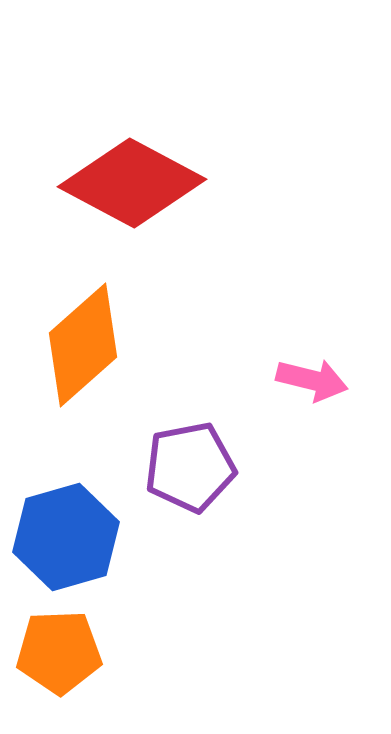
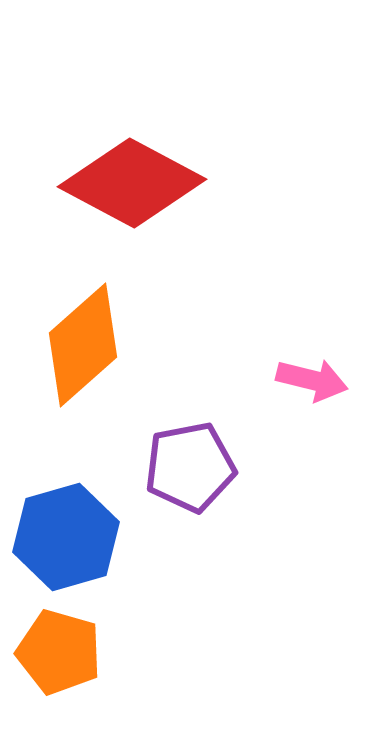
orange pentagon: rotated 18 degrees clockwise
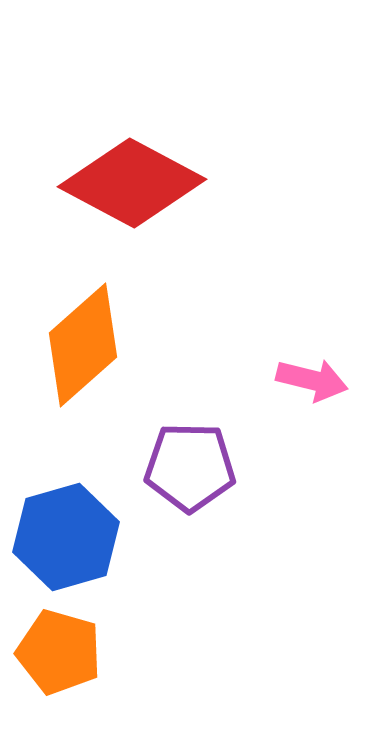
purple pentagon: rotated 12 degrees clockwise
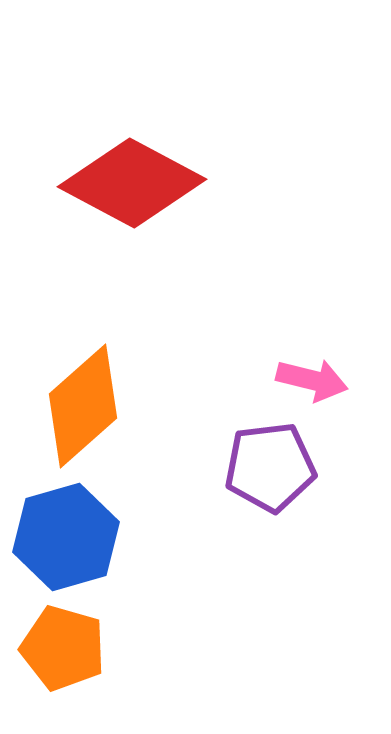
orange diamond: moved 61 px down
purple pentagon: moved 80 px right; rotated 8 degrees counterclockwise
orange pentagon: moved 4 px right, 4 px up
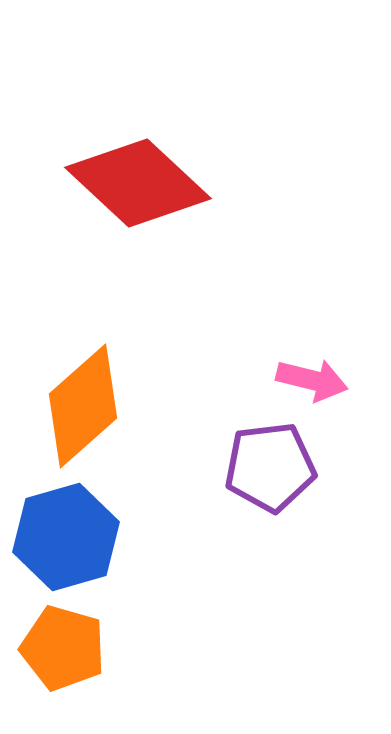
red diamond: moved 6 px right; rotated 15 degrees clockwise
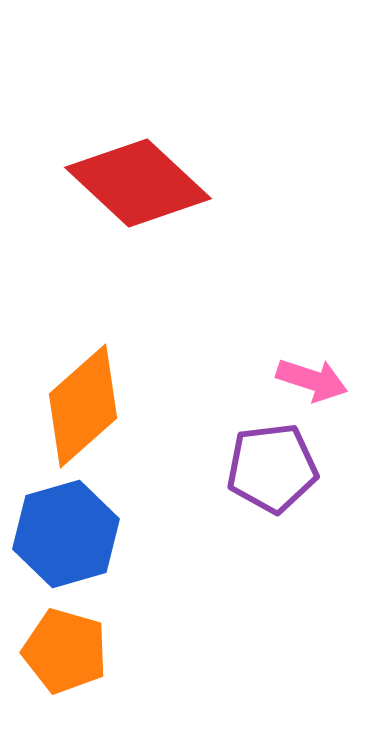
pink arrow: rotated 4 degrees clockwise
purple pentagon: moved 2 px right, 1 px down
blue hexagon: moved 3 px up
orange pentagon: moved 2 px right, 3 px down
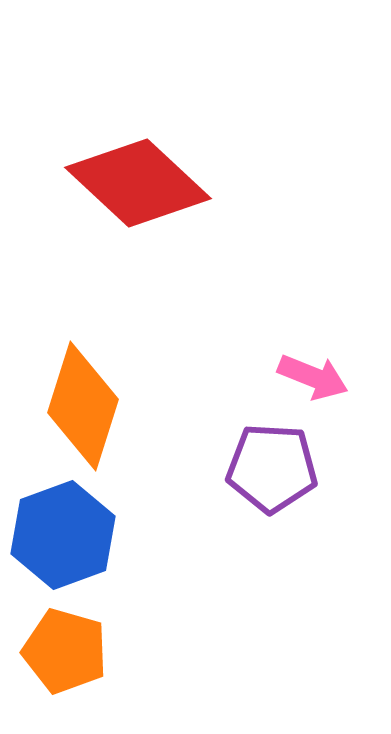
pink arrow: moved 1 px right, 3 px up; rotated 4 degrees clockwise
orange diamond: rotated 31 degrees counterclockwise
purple pentagon: rotated 10 degrees clockwise
blue hexagon: moved 3 px left, 1 px down; rotated 4 degrees counterclockwise
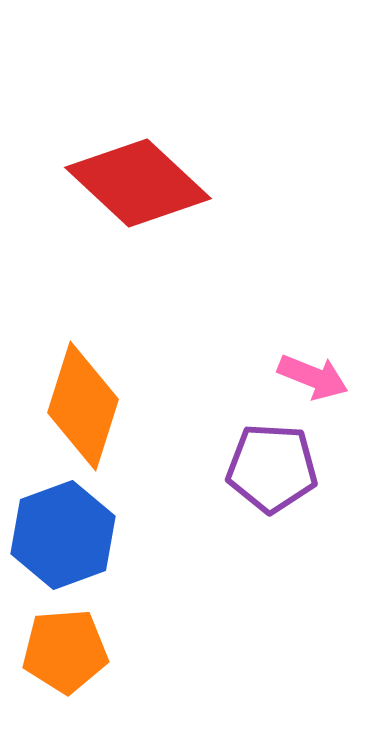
orange pentagon: rotated 20 degrees counterclockwise
